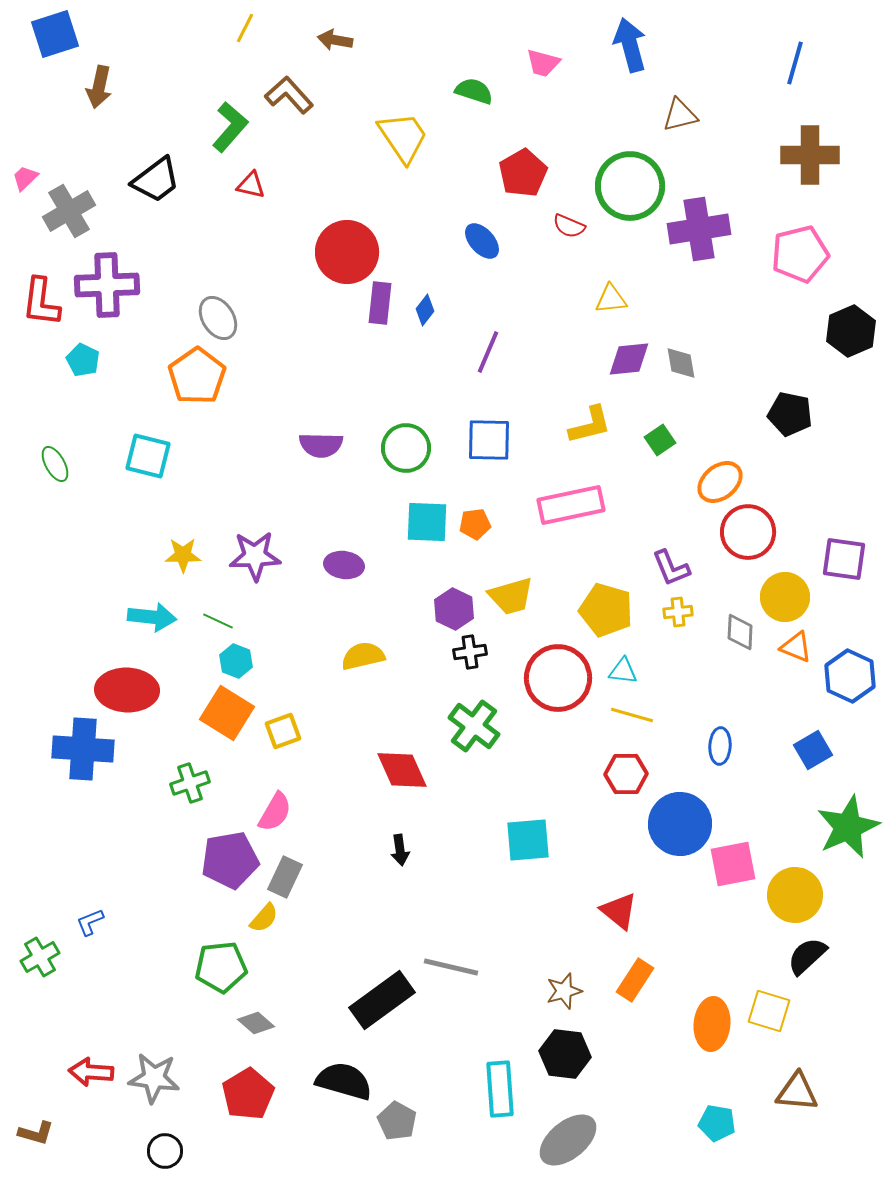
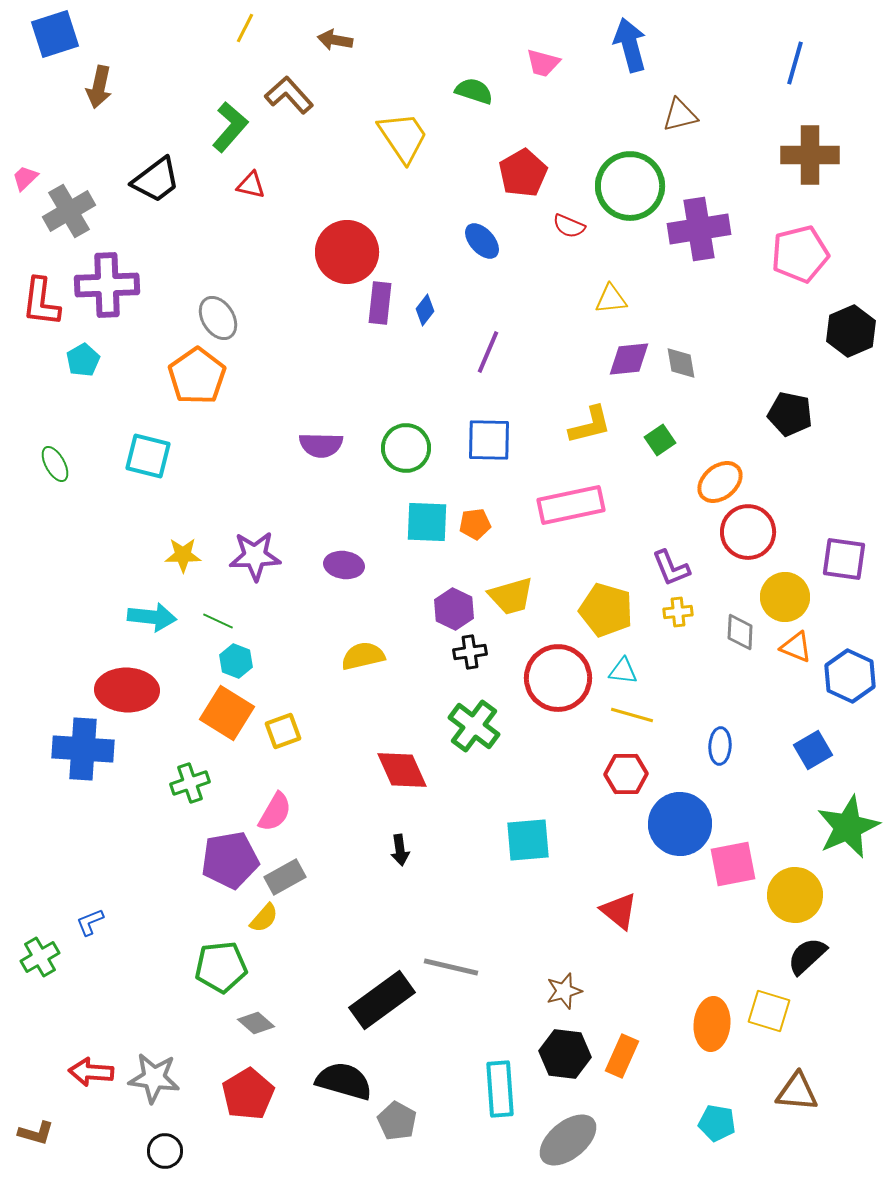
cyan pentagon at (83, 360): rotated 16 degrees clockwise
gray rectangle at (285, 877): rotated 36 degrees clockwise
orange rectangle at (635, 980): moved 13 px left, 76 px down; rotated 9 degrees counterclockwise
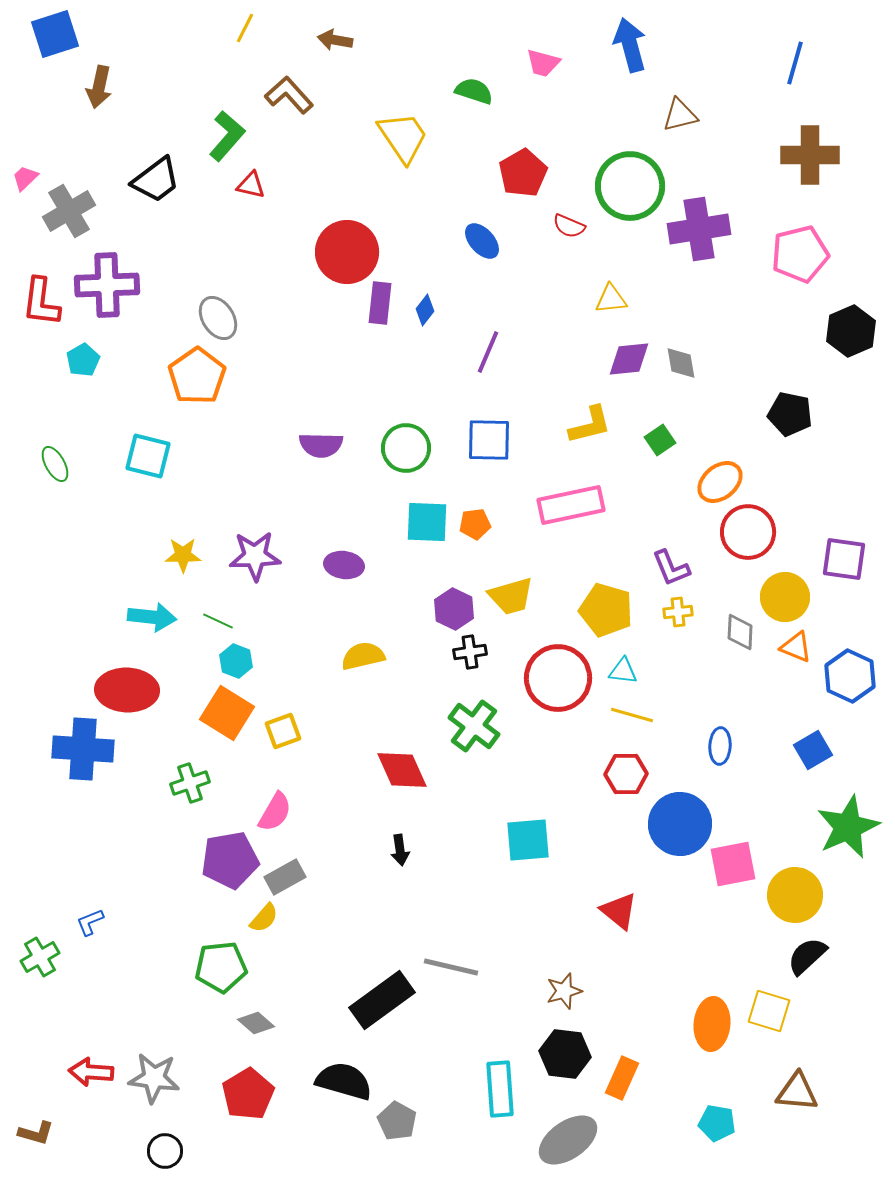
green L-shape at (230, 127): moved 3 px left, 9 px down
orange rectangle at (622, 1056): moved 22 px down
gray ellipse at (568, 1140): rotated 4 degrees clockwise
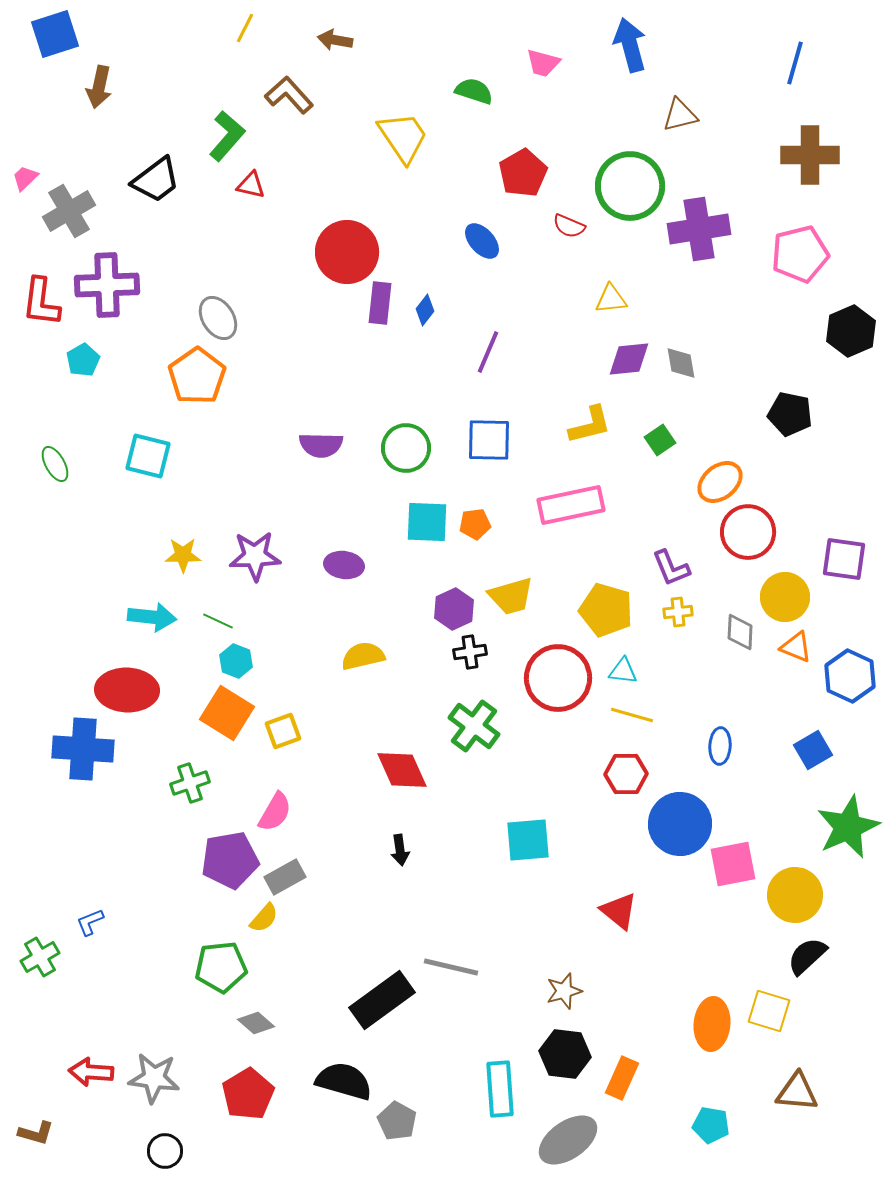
purple hexagon at (454, 609): rotated 9 degrees clockwise
cyan pentagon at (717, 1123): moved 6 px left, 2 px down
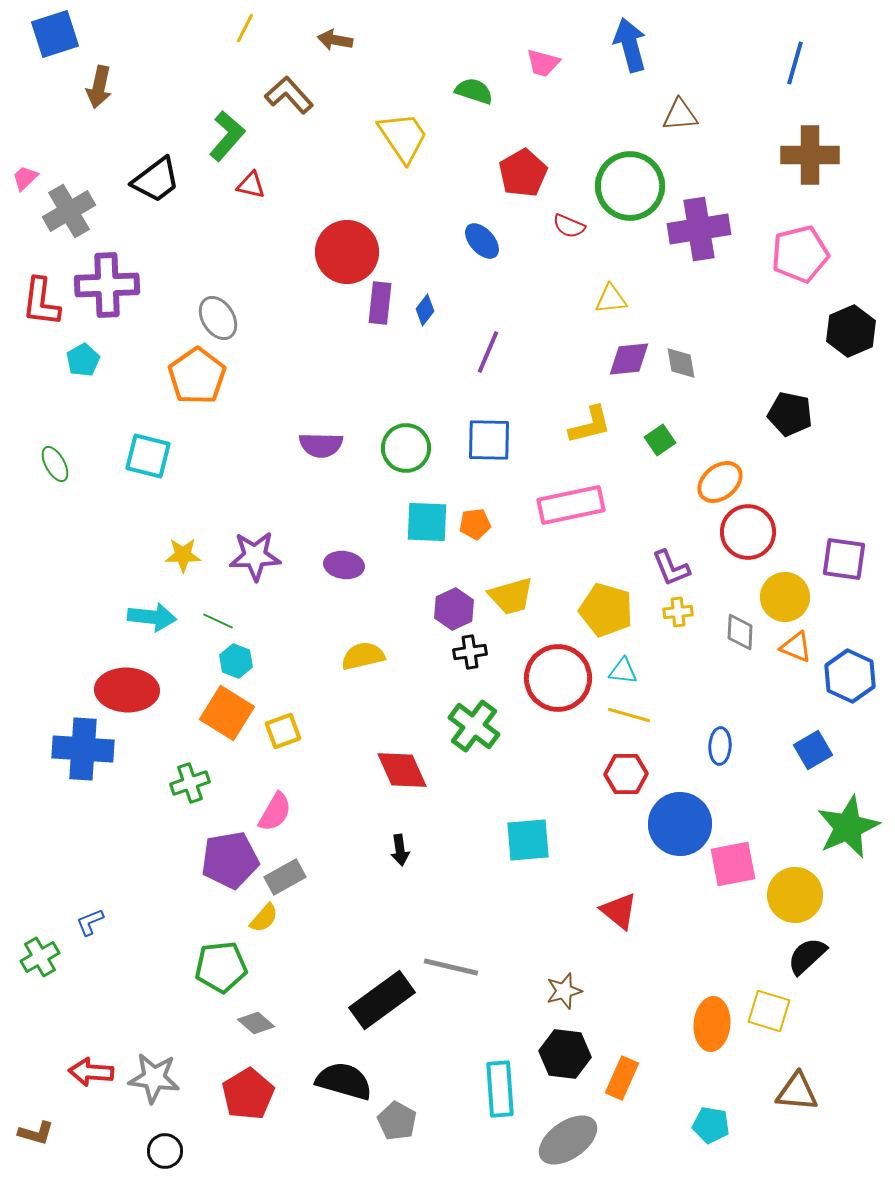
brown triangle at (680, 115): rotated 9 degrees clockwise
yellow line at (632, 715): moved 3 px left
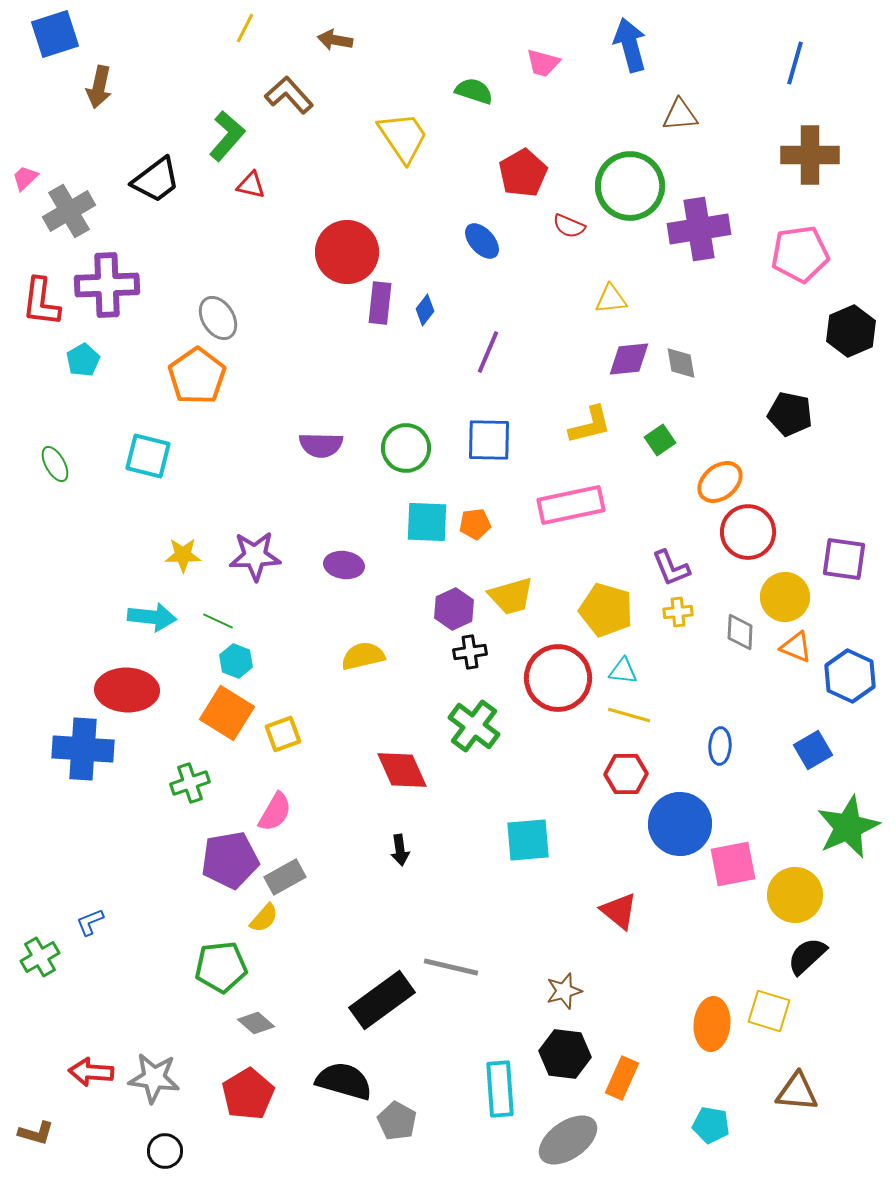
pink pentagon at (800, 254): rotated 6 degrees clockwise
yellow square at (283, 731): moved 3 px down
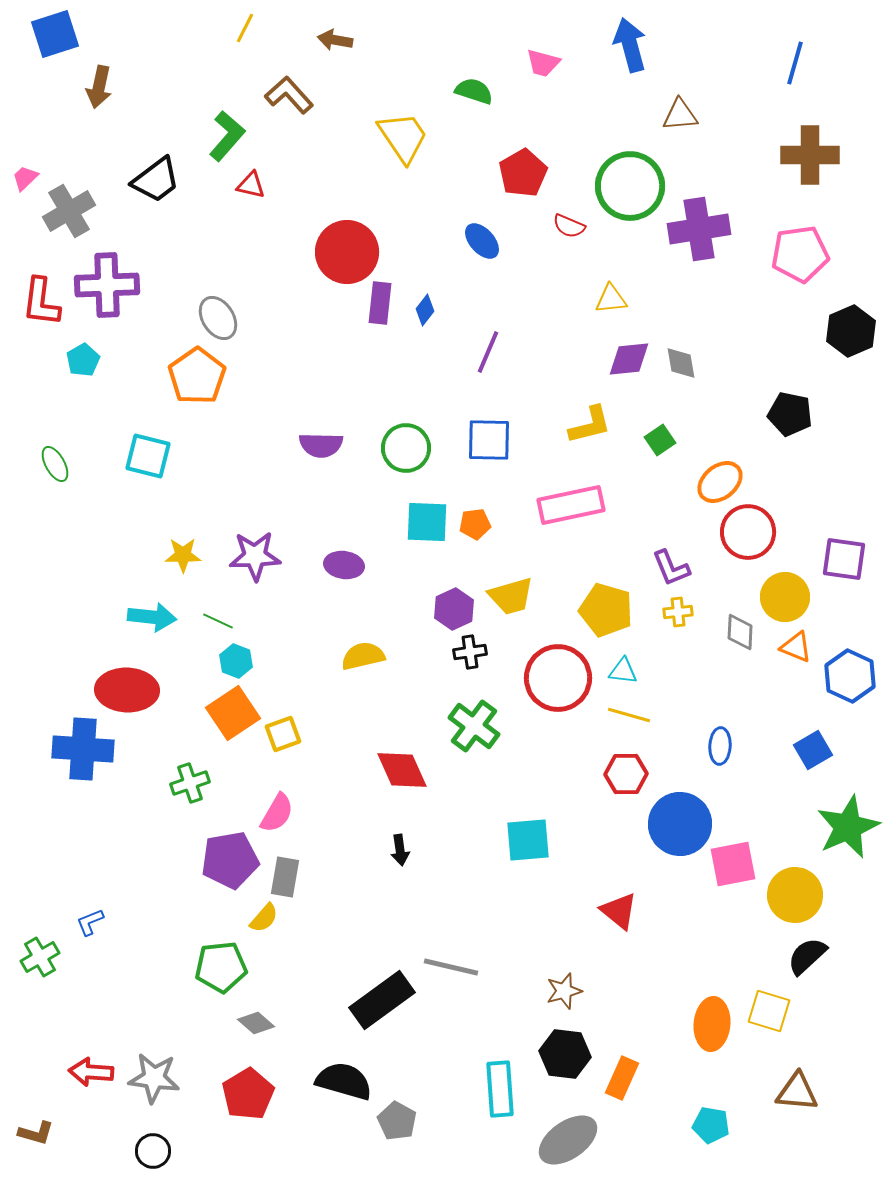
orange square at (227, 713): moved 6 px right; rotated 24 degrees clockwise
pink semicircle at (275, 812): moved 2 px right, 1 px down
gray rectangle at (285, 877): rotated 51 degrees counterclockwise
black circle at (165, 1151): moved 12 px left
